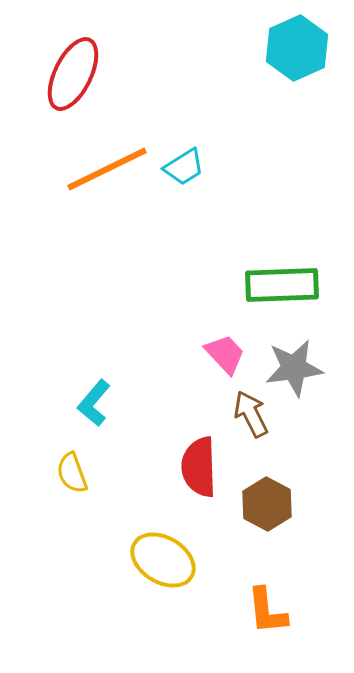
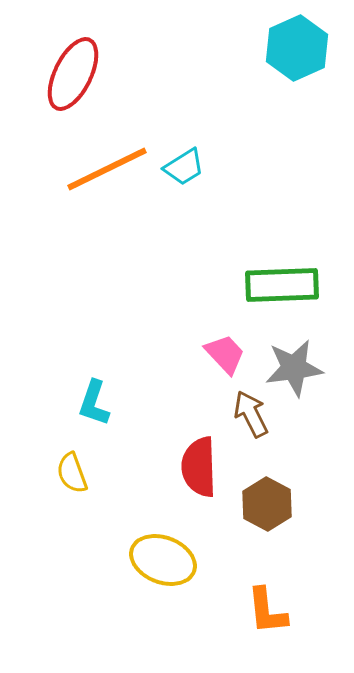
cyan L-shape: rotated 21 degrees counterclockwise
yellow ellipse: rotated 10 degrees counterclockwise
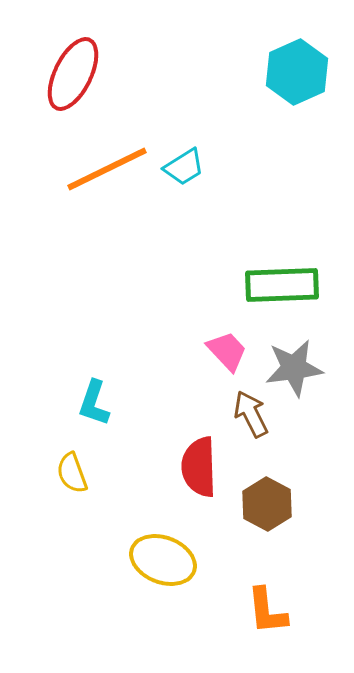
cyan hexagon: moved 24 px down
pink trapezoid: moved 2 px right, 3 px up
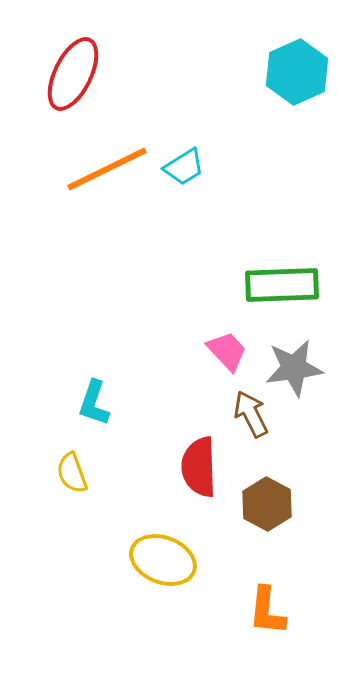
orange L-shape: rotated 12 degrees clockwise
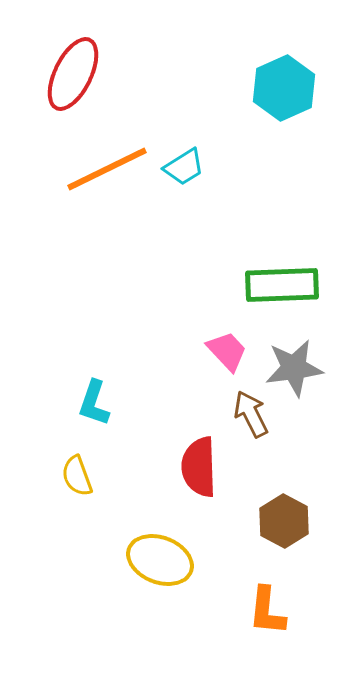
cyan hexagon: moved 13 px left, 16 px down
yellow semicircle: moved 5 px right, 3 px down
brown hexagon: moved 17 px right, 17 px down
yellow ellipse: moved 3 px left
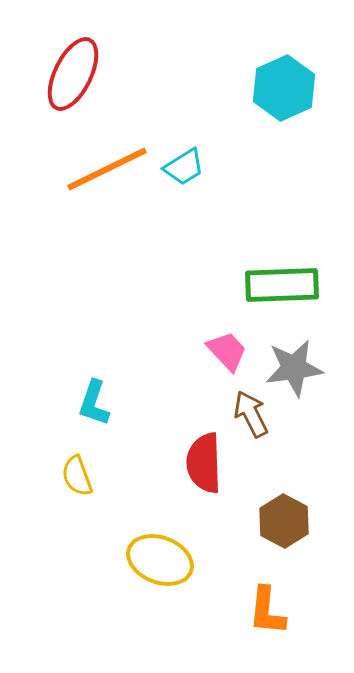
red semicircle: moved 5 px right, 4 px up
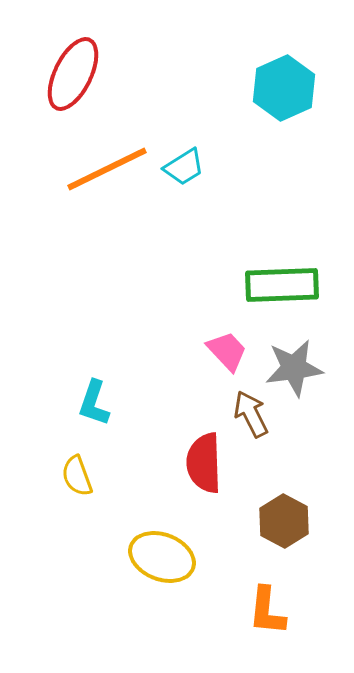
yellow ellipse: moved 2 px right, 3 px up
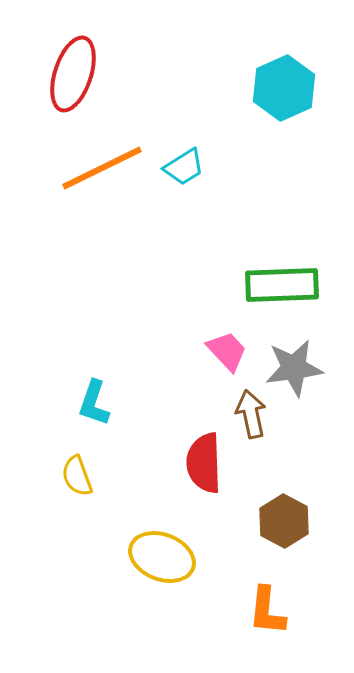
red ellipse: rotated 8 degrees counterclockwise
orange line: moved 5 px left, 1 px up
brown arrow: rotated 15 degrees clockwise
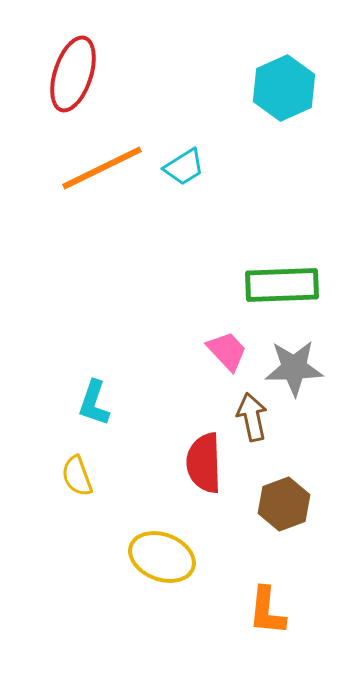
gray star: rotated 6 degrees clockwise
brown arrow: moved 1 px right, 3 px down
brown hexagon: moved 17 px up; rotated 12 degrees clockwise
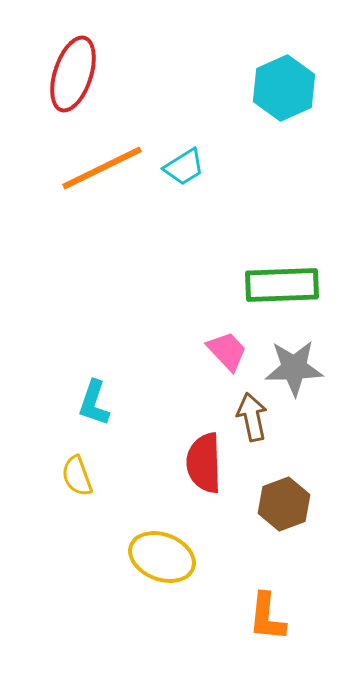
orange L-shape: moved 6 px down
